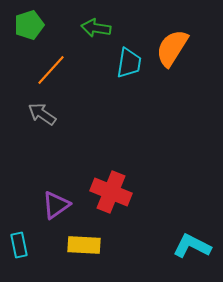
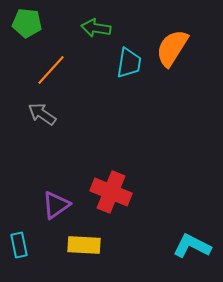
green pentagon: moved 2 px left, 2 px up; rotated 24 degrees clockwise
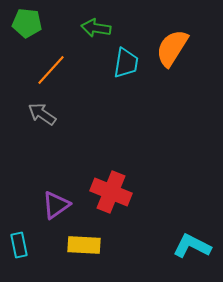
cyan trapezoid: moved 3 px left
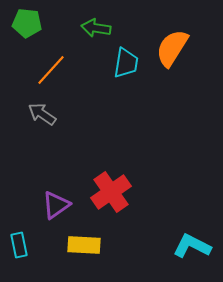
red cross: rotated 33 degrees clockwise
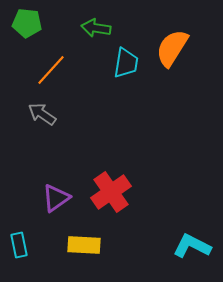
purple triangle: moved 7 px up
